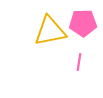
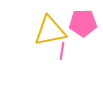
pink line: moved 17 px left, 11 px up
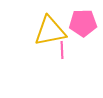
pink line: moved 1 px up; rotated 12 degrees counterclockwise
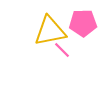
pink line: rotated 42 degrees counterclockwise
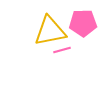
pink line: rotated 60 degrees counterclockwise
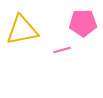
yellow triangle: moved 28 px left, 1 px up
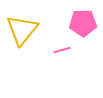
yellow triangle: rotated 40 degrees counterclockwise
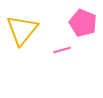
pink pentagon: rotated 24 degrees clockwise
